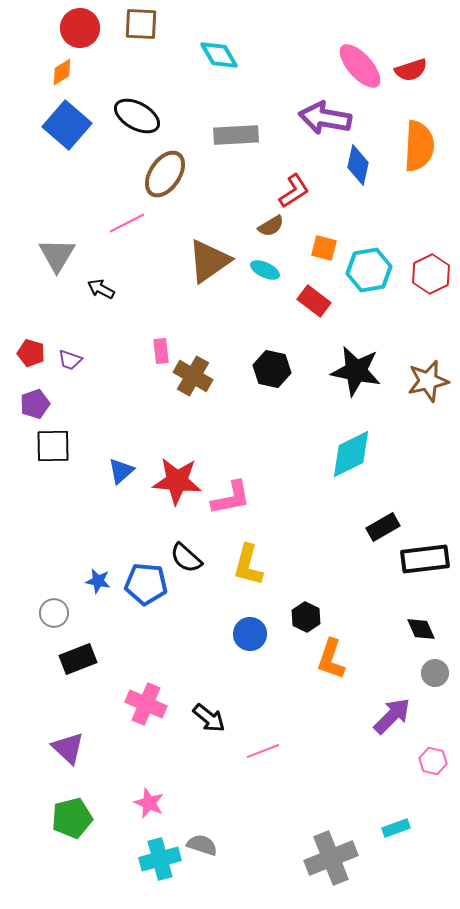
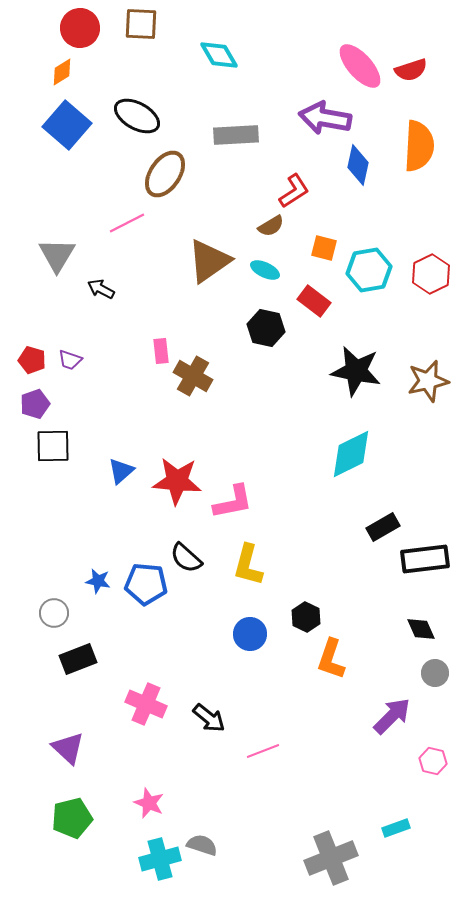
red pentagon at (31, 353): moved 1 px right, 7 px down
black hexagon at (272, 369): moved 6 px left, 41 px up
pink L-shape at (231, 498): moved 2 px right, 4 px down
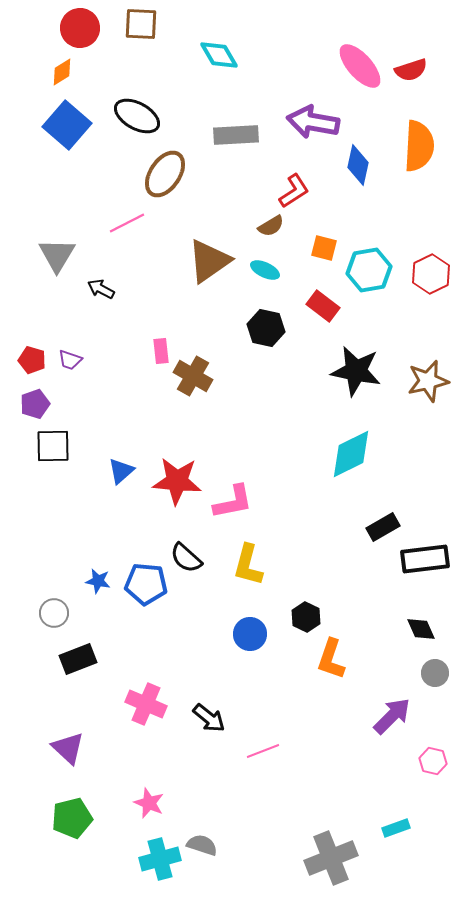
purple arrow at (325, 118): moved 12 px left, 4 px down
red rectangle at (314, 301): moved 9 px right, 5 px down
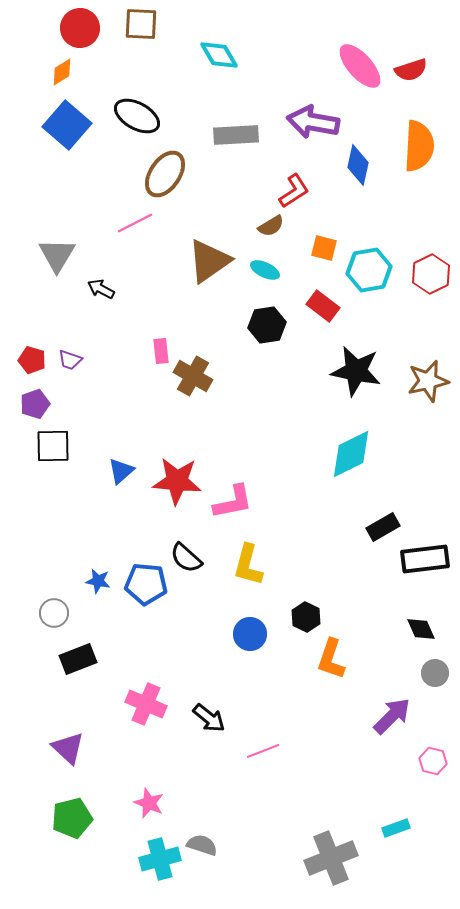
pink line at (127, 223): moved 8 px right
black hexagon at (266, 328): moved 1 px right, 3 px up; rotated 21 degrees counterclockwise
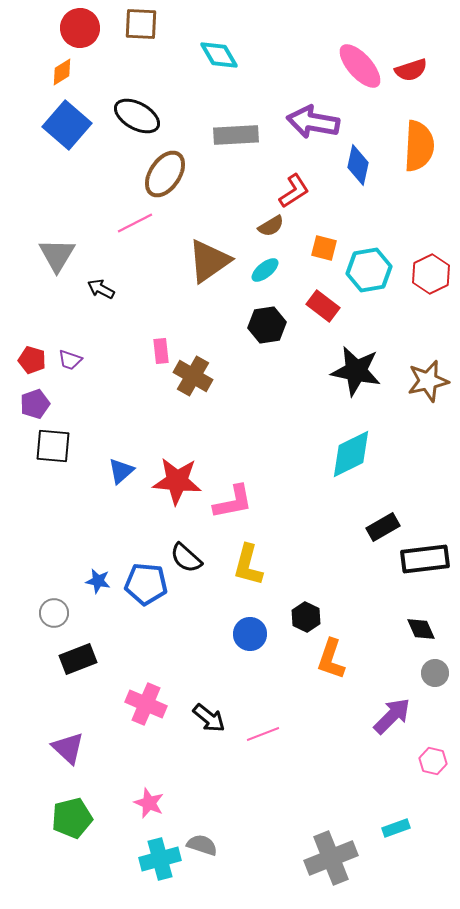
cyan ellipse at (265, 270): rotated 64 degrees counterclockwise
black square at (53, 446): rotated 6 degrees clockwise
pink line at (263, 751): moved 17 px up
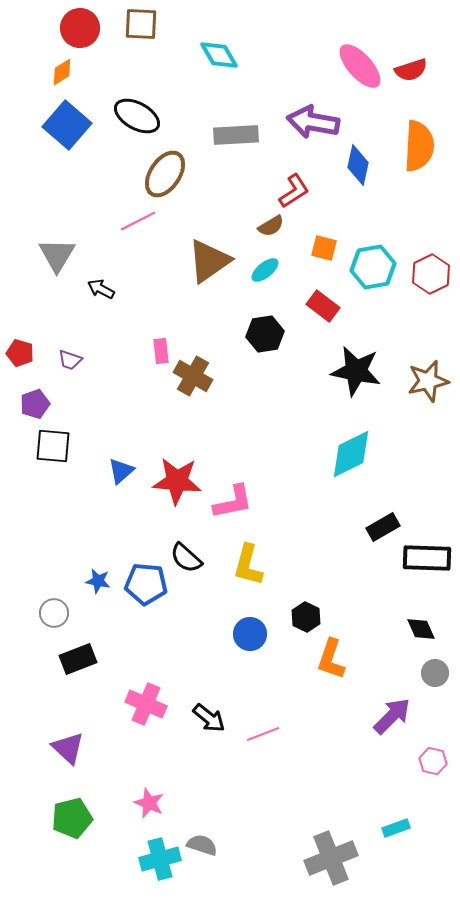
pink line at (135, 223): moved 3 px right, 2 px up
cyan hexagon at (369, 270): moved 4 px right, 3 px up
black hexagon at (267, 325): moved 2 px left, 9 px down
red pentagon at (32, 360): moved 12 px left, 7 px up
black rectangle at (425, 559): moved 2 px right, 1 px up; rotated 9 degrees clockwise
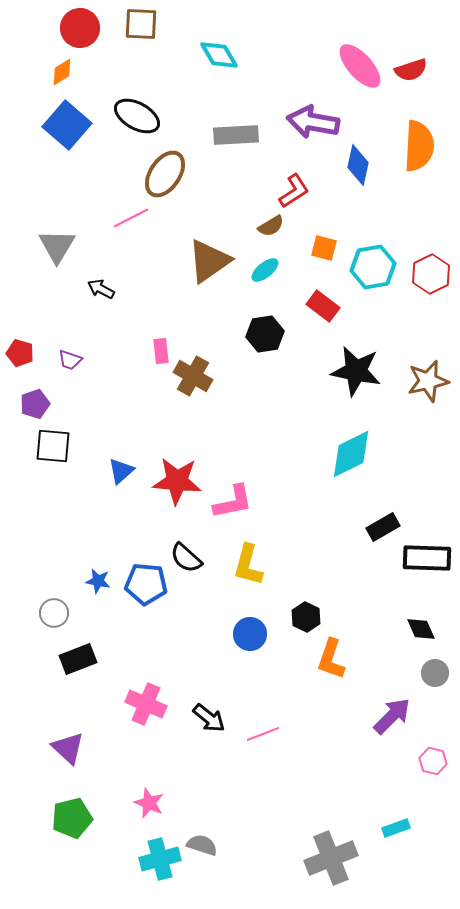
pink line at (138, 221): moved 7 px left, 3 px up
gray triangle at (57, 255): moved 9 px up
